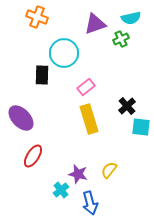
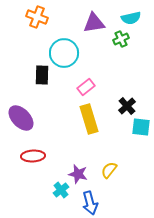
purple triangle: moved 1 px left, 1 px up; rotated 10 degrees clockwise
red ellipse: rotated 55 degrees clockwise
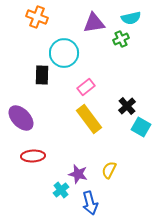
yellow rectangle: rotated 20 degrees counterclockwise
cyan square: rotated 24 degrees clockwise
yellow semicircle: rotated 12 degrees counterclockwise
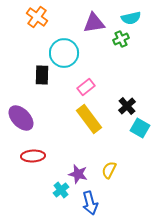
orange cross: rotated 15 degrees clockwise
cyan square: moved 1 px left, 1 px down
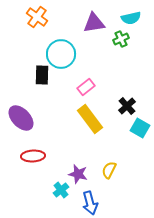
cyan circle: moved 3 px left, 1 px down
yellow rectangle: moved 1 px right
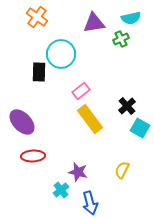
black rectangle: moved 3 px left, 3 px up
pink rectangle: moved 5 px left, 4 px down
purple ellipse: moved 1 px right, 4 px down
yellow semicircle: moved 13 px right
purple star: moved 2 px up
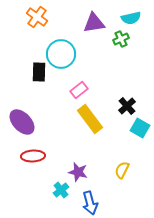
pink rectangle: moved 2 px left, 1 px up
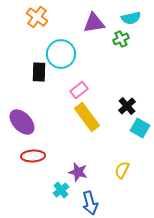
yellow rectangle: moved 3 px left, 2 px up
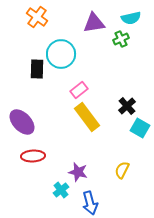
black rectangle: moved 2 px left, 3 px up
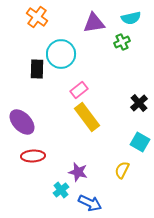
green cross: moved 1 px right, 3 px down
black cross: moved 12 px right, 3 px up
cyan square: moved 14 px down
blue arrow: rotated 50 degrees counterclockwise
